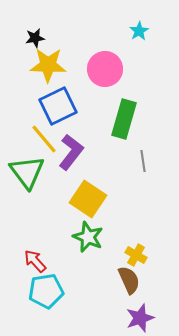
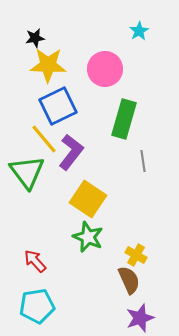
cyan pentagon: moved 9 px left, 15 px down
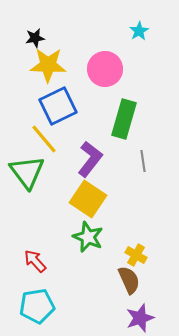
purple L-shape: moved 19 px right, 7 px down
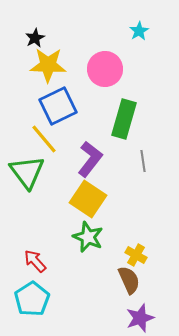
black star: rotated 18 degrees counterclockwise
cyan pentagon: moved 5 px left, 7 px up; rotated 24 degrees counterclockwise
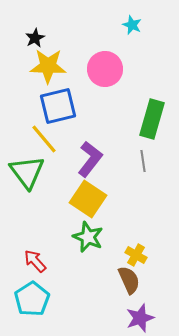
cyan star: moved 7 px left, 6 px up; rotated 18 degrees counterclockwise
yellow star: moved 1 px down
blue square: rotated 12 degrees clockwise
green rectangle: moved 28 px right
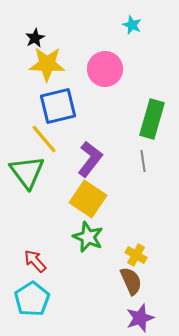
yellow star: moved 1 px left, 2 px up
brown semicircle: moved 2 px right, 1 px down
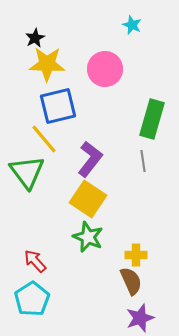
yellow cross: rotated 30 degrees counterclockwise
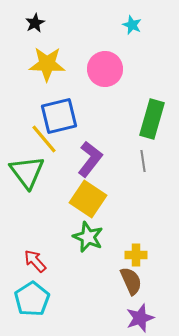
black star: moved 15 px up
blue square: moved 1 px right, 10 px down
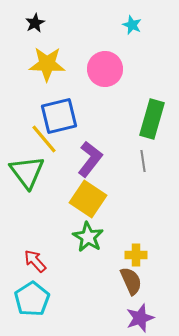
green star: rotated 8 degrees clockwise
